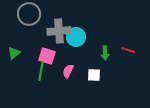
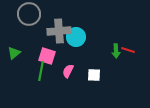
green arrow: moved 11 px right, 2 px up
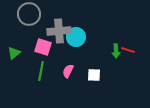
pink square: moved 4 px left, 9 px up
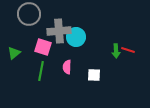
pink semicircle: moved 1 px left, 4 px up; rotated 24 degrees counterclockwise
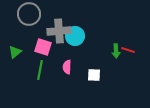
cyan circle: moved 1 px left, 1 px up
green triangle: moved 1 px right, 1 px up
green line: moved 1 px left, 1 px up
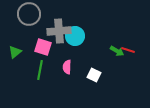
green arrow: moved 1 px right; rotated 56 degrees counterclockwise
white square: rotated 24 degrees clockwise
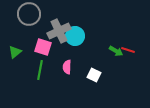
gray cross: rotated 20 degrees counterclockwise
green arrow: moved 1 px left
